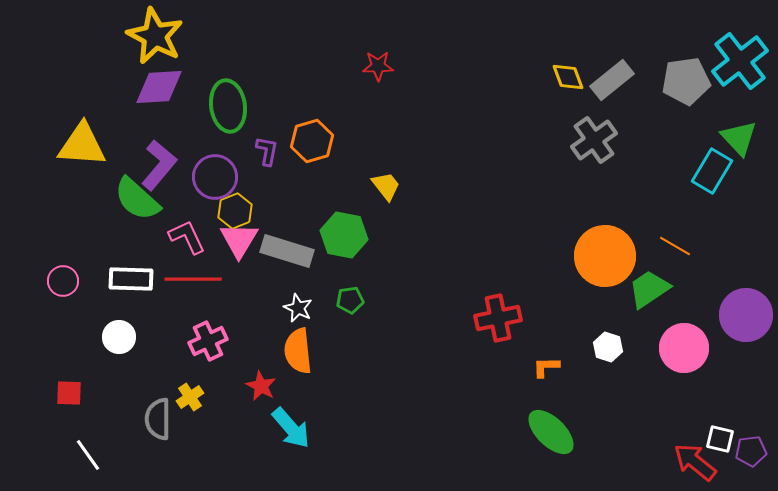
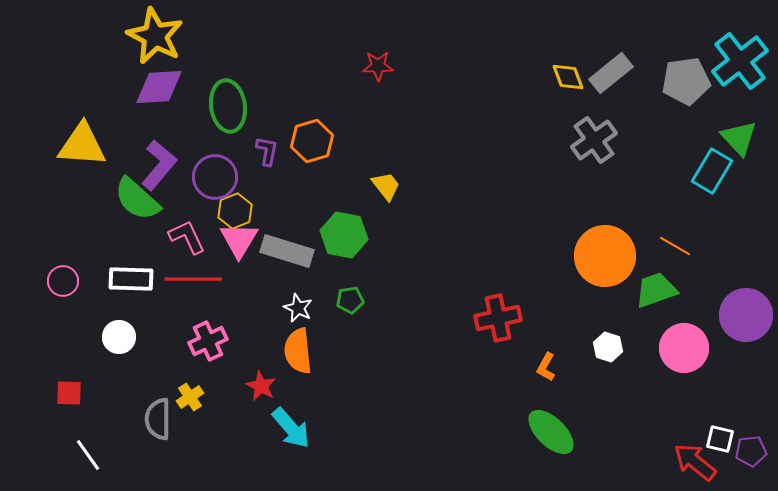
gray rectangle at (612, 80): moved 1 px left, 7 px up
green trapezoid at (649, 289): moved 7 px right, 1 px down; rotated 15 degrees clockwise
orange L-shape at (546, 367): rotated 60 degrees counterclockwise
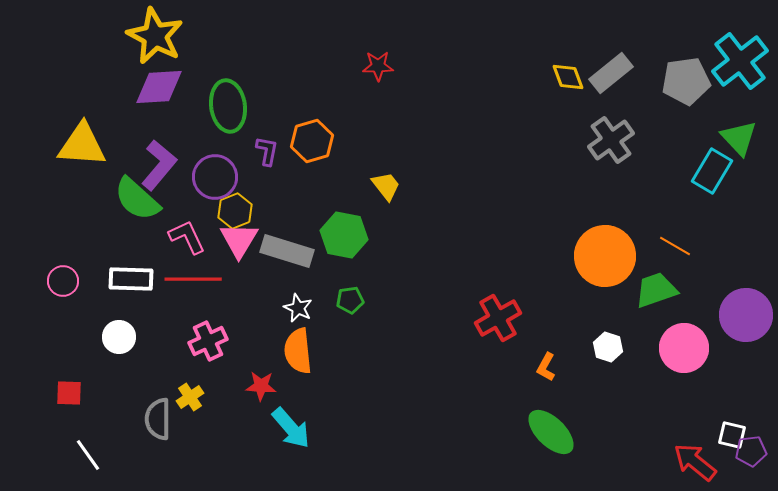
gray cross at (594, 140): moved 17 px right
red cross at (498, 318): rotated 18 degrees counterclockwise
red star at (261, 386): rotated 24 degrees counterclockwise
white square at (720, 439): moved 12 px right, 4 px up
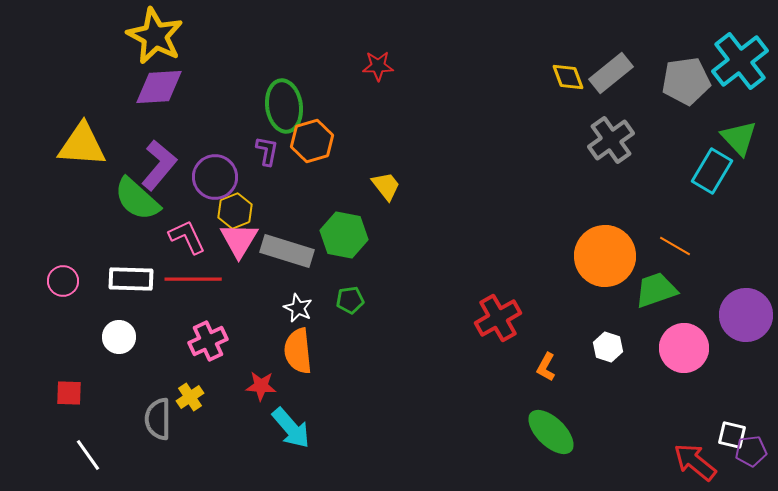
green ellipse at (228, 106): moved 56 px right
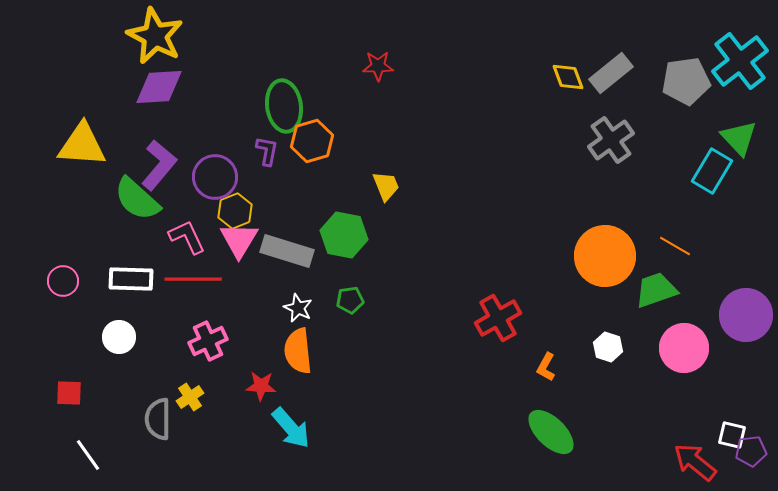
yellow trapezoid at (386, 186): rotated 16 degrees clockwise
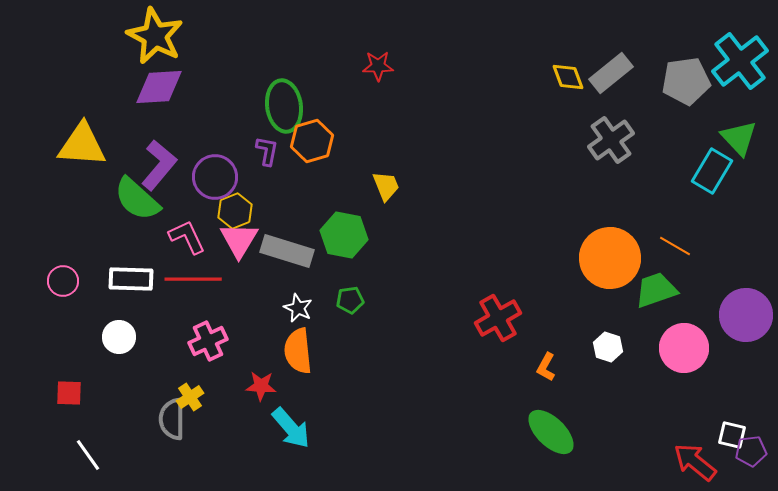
orange circle at (605, 256): moved 5 px right, 2 px down
gray semicircle at (158, 419): moved 14 px right
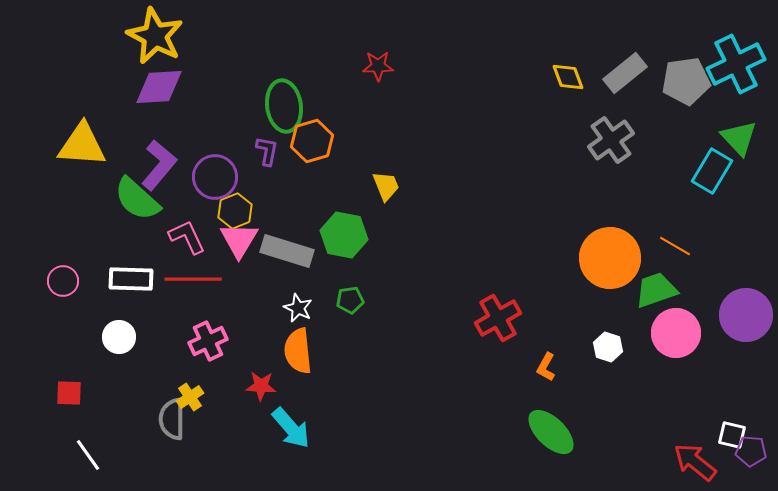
cyan cross at (740, 61): moved 4 px left, 3 px down; rotated 12 degrees clockwise
gray rectangle at (611, 73): moved 14 px right
pink circle at (684, 348): moved 8 px left, 15 px up
purple pentagon at (751, 451): rotated 12 degrees clockwise
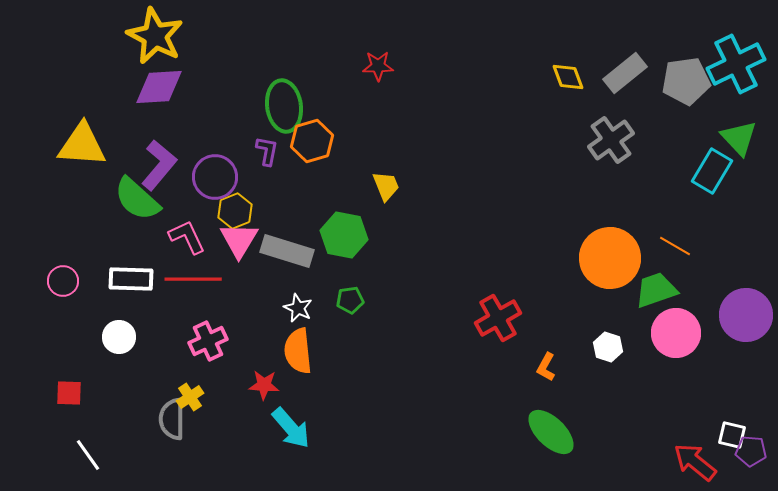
red star at (261, 386): moved 3 px right, 1 px up
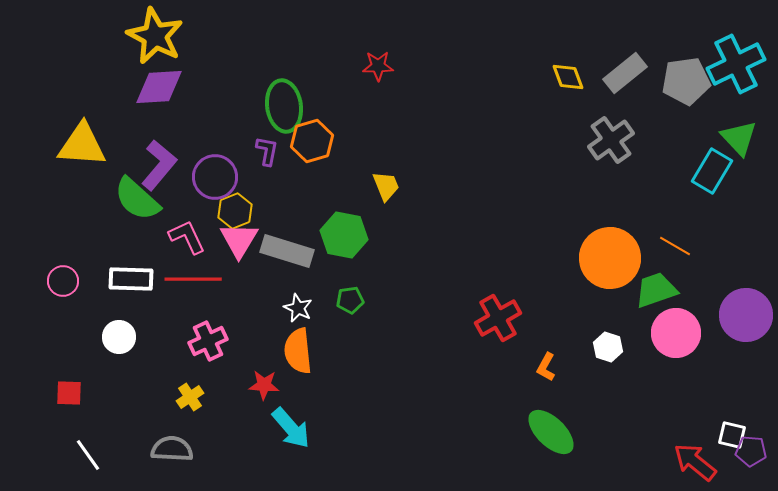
gray semicircle at (172, 419): moved 30 px down; rotated 93 degrees clockwise
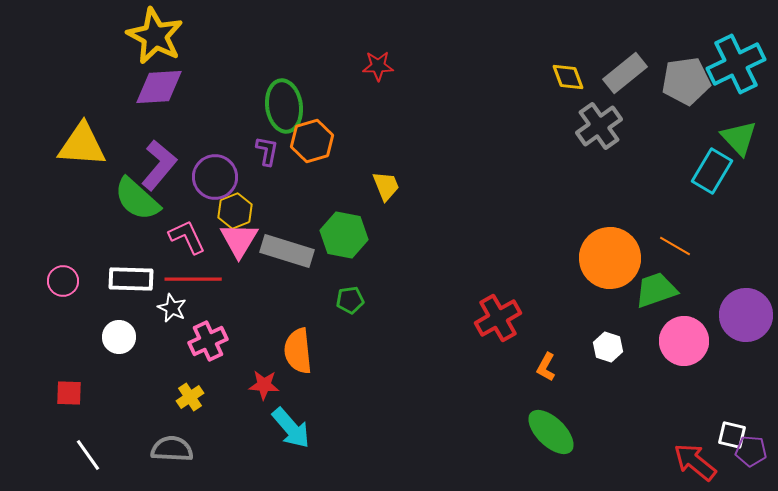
gray cross at (611, 140): moved 12 px left, 14 px up
white star at (298, 308): moved 126 px left
pink circle at (676, 333): moved 8 px right, 8 px down
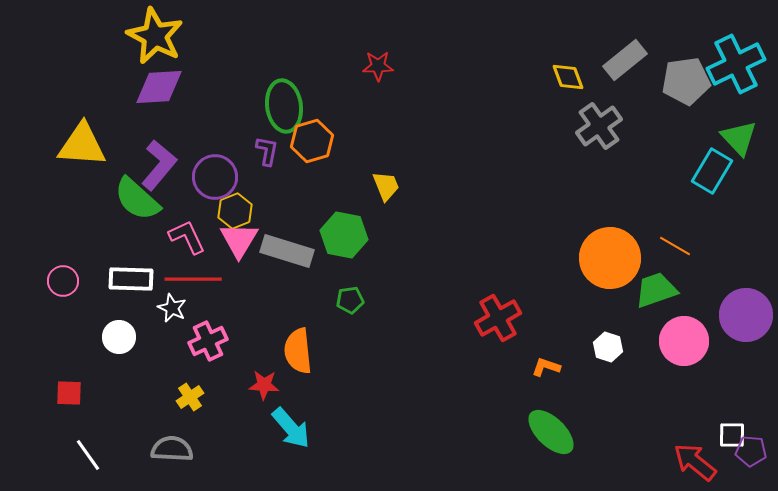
gray rectangle at (625, 73): moved 13 px up
orange L-shape at (546, 367): rotated 80 degrees clockwise
white square at (732, 435): rotated 12 degrees counterclockwise
